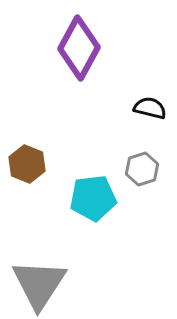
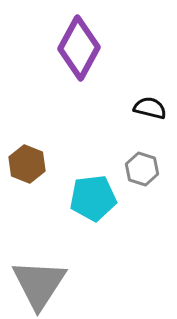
gray hexagon: rotated 24 degrees counterclockwise
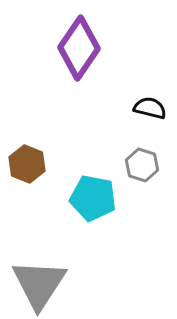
purple diamond: rotated 6 degrees clockwise
gray hexagon: moved 4 px up
cyan pentagon: rotated 18 degrees clockwise
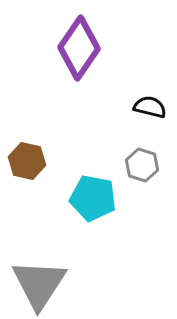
black semicircle: moved 1 px up
brown hexagon: moved 3 px up; rotated 9 degrees counterclockwise
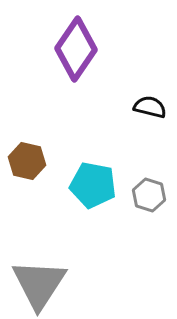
purple diamond: moved 3 px left, 1 px down
gray hexagon: moved 7 px right, 30 px down
cyan pentagon: moved 13 px up
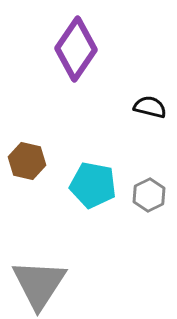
gray hexagon: rotated 16 degrees clockwise
